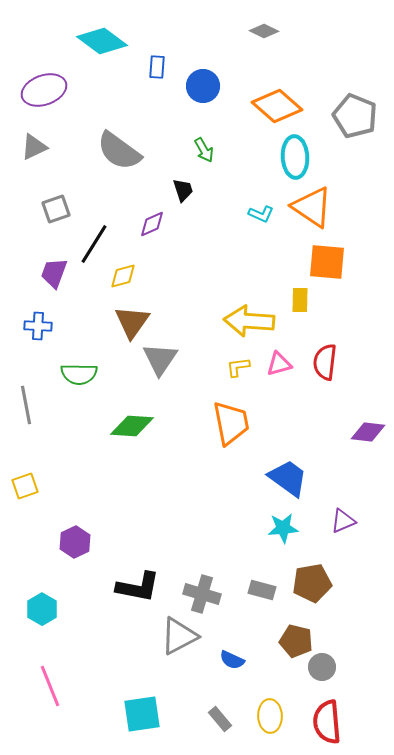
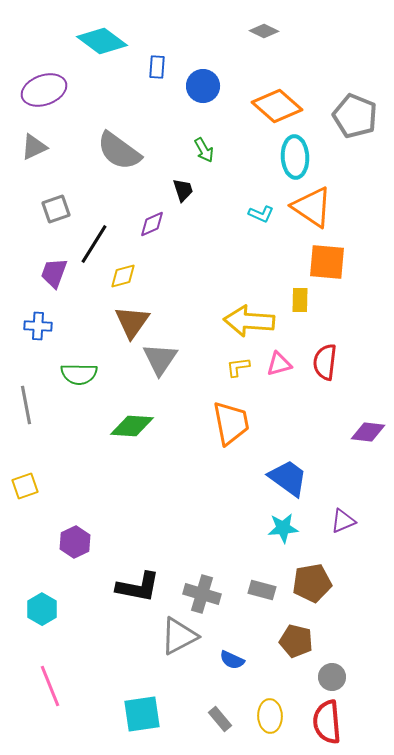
gray circle at (322, 667): moved 10 px right, 10 px down
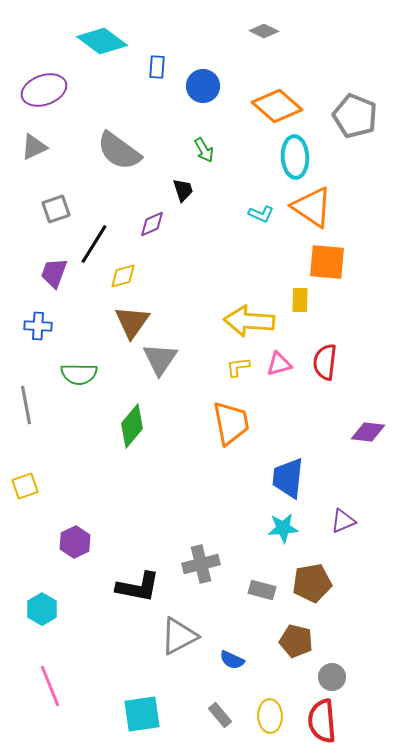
green diamond at (132, 426): rotated 54 degrees counterclockwise
blue trapezoid at (288, 478): rotated 120 degrees counterclockwise
gray cross at (202, 594): moved 1 px left, 30 px up; rotated 30 degrees counterclockwise
gray rectangle at (220, 719): moved 4 px up
red semicircle at (327, 722): moved 5 px left, 1 px up
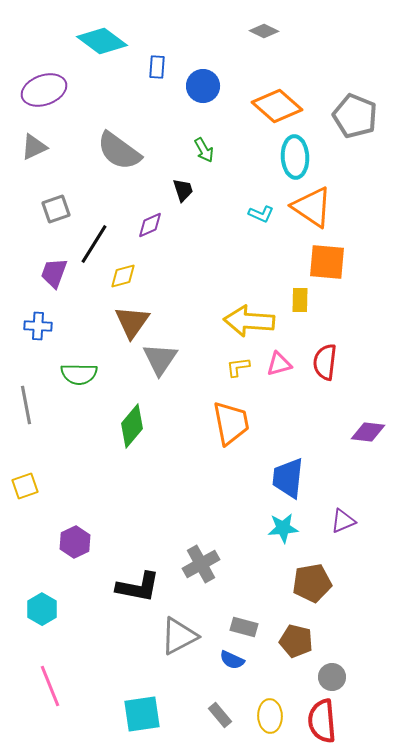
purple diamond at (152, 224): moved 2 px left, 1 px down
gray cross at (201, 564): rotated 15 degrees counterclockwise
gray rectangle at (262, 590): moved 18 px left, 37 px down
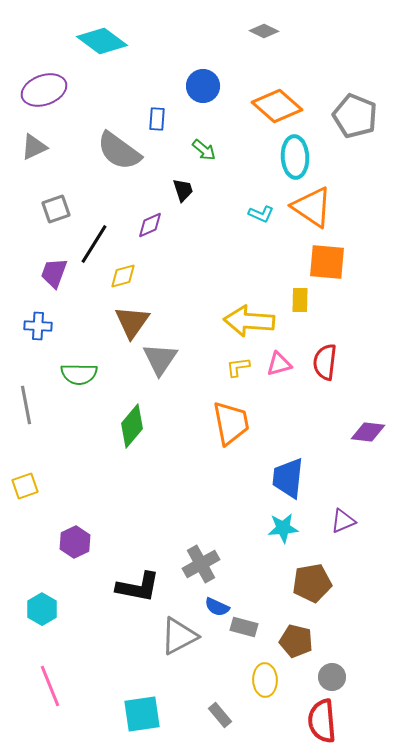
blue rectangle at (157, 67): moved 52 px down
green arrow at (204, 150): rotated 20 degrees counterclockwise
blue semicircle at (232, 660): moved 15 px left, 53 px up
yellow ellipse at (270, 716): moved 5 px left, 36 px up
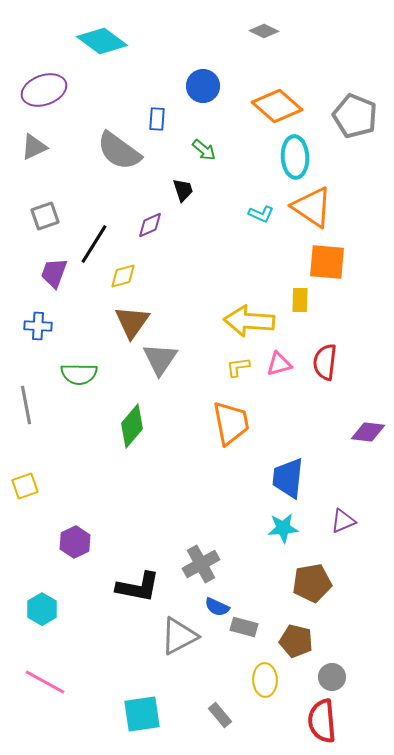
gray square at (56, 209): moved 11 px left, 7 px down
pink line at (50, 686): moved 5 px left, 4 px up; rotated 39 degrees counterclockwise
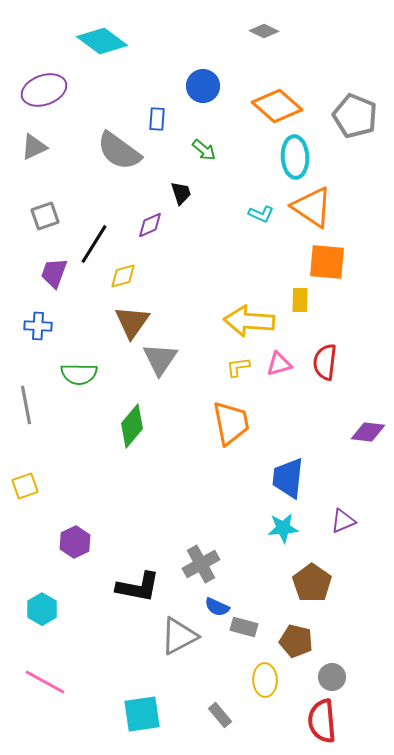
black trapezoid at (183, 190): moved 2 px left, 3 px down
brown pentagon at (312, 583): rotated 27 degrees counterclockwise
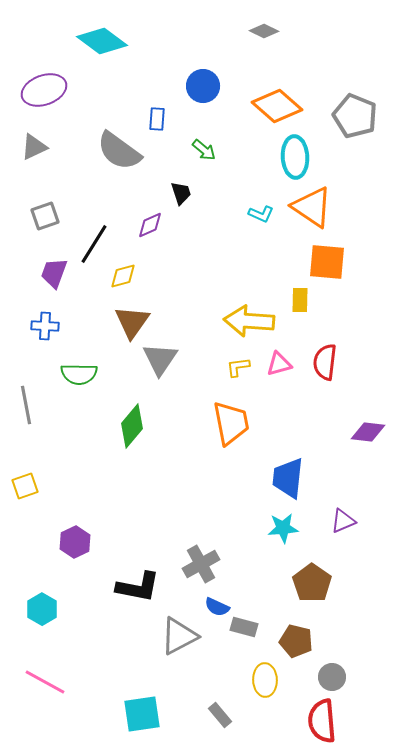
blue cross at (38, 326): moved 7 px right
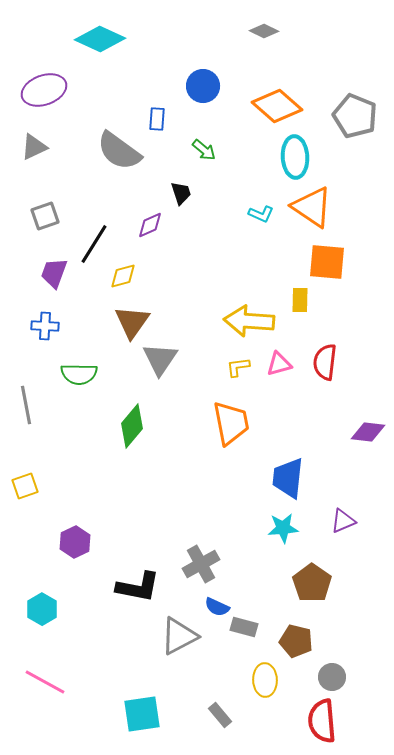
cyan diamond at (102, 41): moved 2 px left, 2 px up; rotated 12 degrees counterclockwise
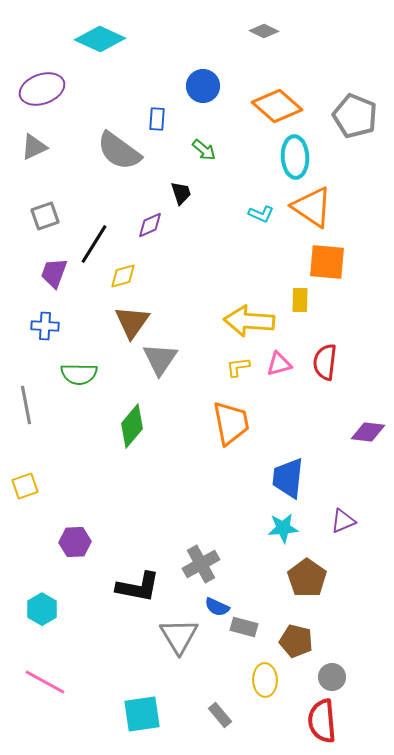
purple ellipse at (44, 90): moved 2 px left, 1 px up
purple hexagon at (75, 542): rotated 24 degrees clockwise
brown pentagon at (312, 583): moved 5 px left, 5 px up
gray triangle at (179, 636): rotated 33 degrees counterclockwise
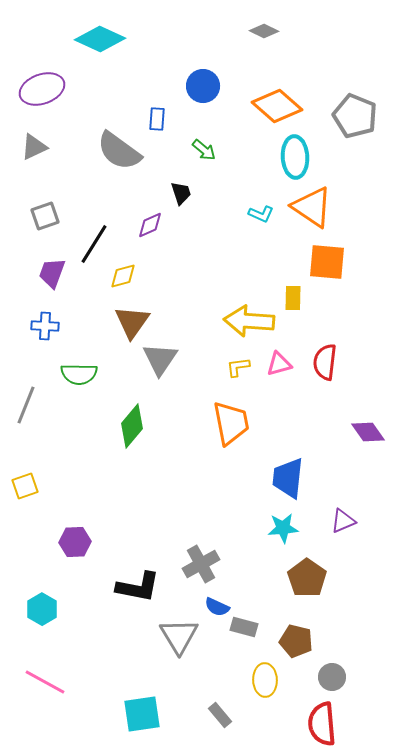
purple trapezoid at (54, 273): moved 2 px left
yellow rectangle at (300, 300): moved 7 px left, 2 px up
gray line at (26, 405): rotated 33 degrees clockwise
purple diamond at (368, 432): rotated 48 degrees clockwise
red semicircle at (322, 721): moved 3 px down
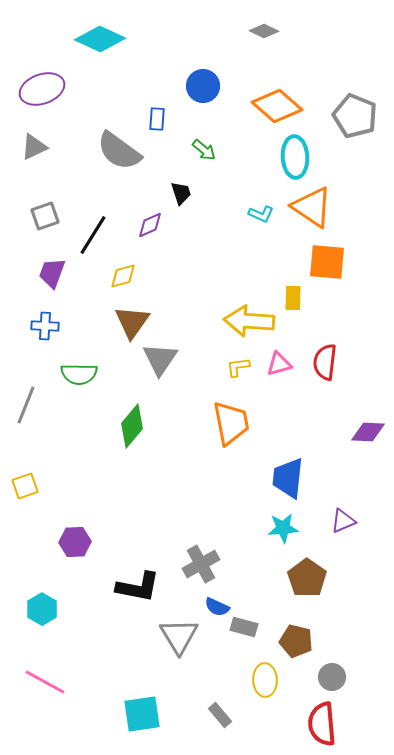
black line at (94, 244): moved 1 px left, 9 px up
purple diamond at (368, 432): rotated 52 degrees counterclockwise
